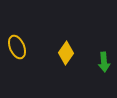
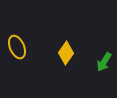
green arrow: rotated 36 degrees clockwise
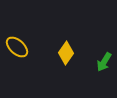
yellow ellipse: rotated 25 degrees counterclockwise
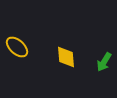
yellow diamond: moved 4 px down; rotated 40 degrees counterclockwise
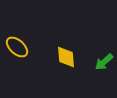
green arrow: rotated 18 degrees clockwise
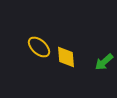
yellow ellipse: moved 22 px right
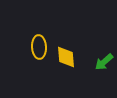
yellow ellipse: rotated 45 degrees clockwise
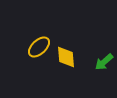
yellow ellipse: rotated 50 degrees clockwise
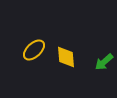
yellow ellipse: moved 5 px left, 3 px down
